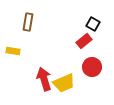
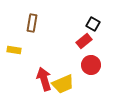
brown rectangle: moved 4 px right, 1 px down
yellow rectangle: moved 1 px right, 1 px up
red circle: moved 1 px left, 2 px up
yellow trapezoid: moved 1 px left, 1 px down
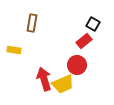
red circle: moved 14 px left
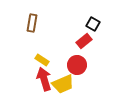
yellow rectangle: moved 28 px right, 10 px down; rotated 24 degrees clockwise
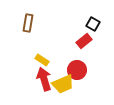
brown rectangle: moved 4 px left
red circle: moved 5 px down
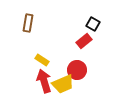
red arrow: moved 2 px down
